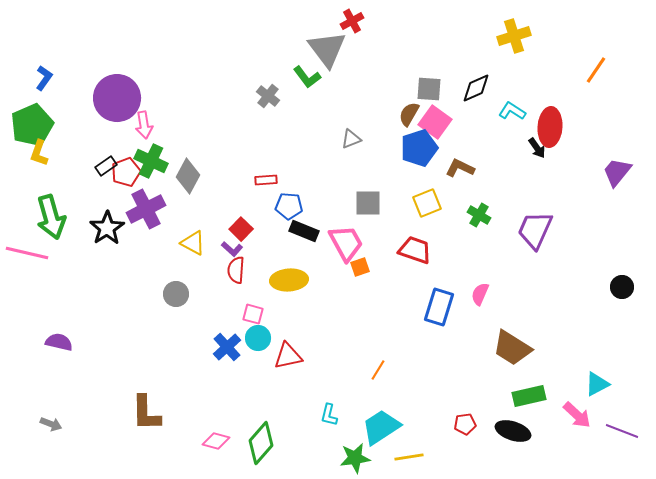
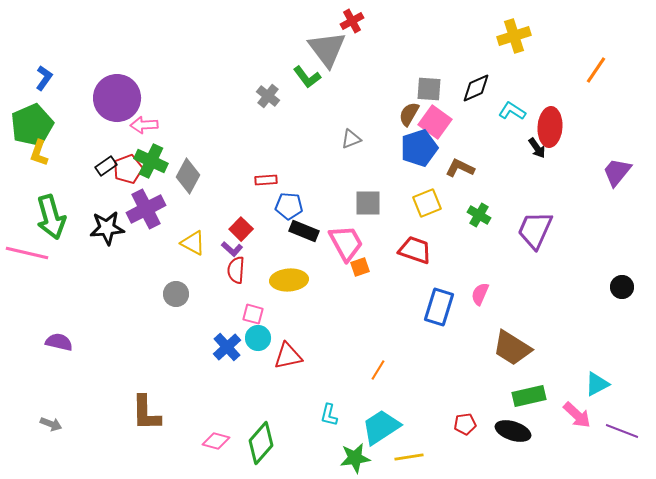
pink arrow at (144, 125): rotated 96 degrees clockwise
red pentagon at (126, 172): moved 2 px right, 3 px up
black star at (107, 228): rotated 28 degrees clockwise
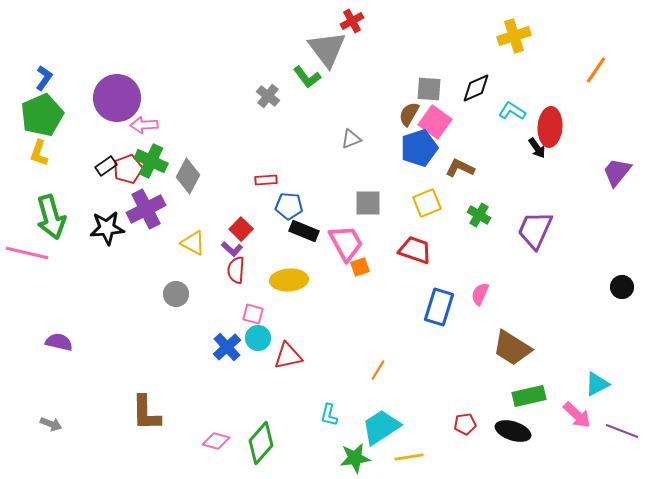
green pentagon at (32, 125): moved 10 px right, 10 px up
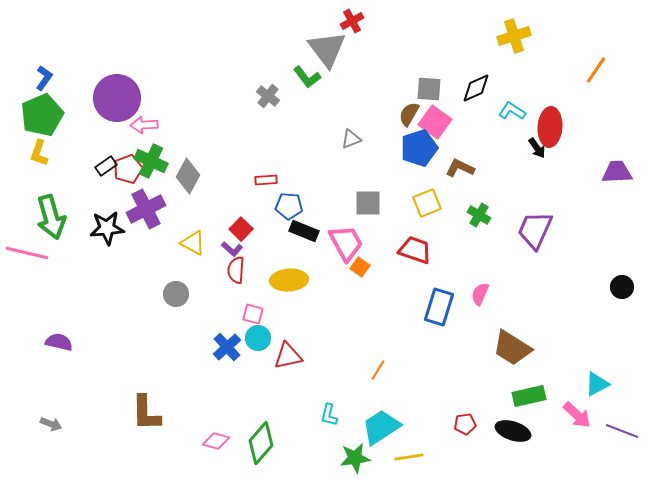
purple trapezoid at (617, 172): rotated 48 degrees clockwise
orange square at (360, 267): rotated 36 degrees counterclockwise
